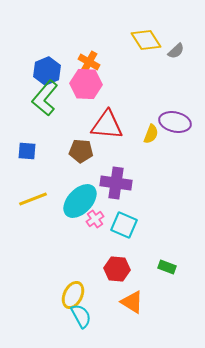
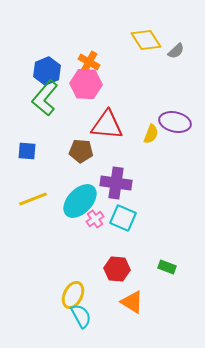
cyan square: moved 1 px left, 7 px up
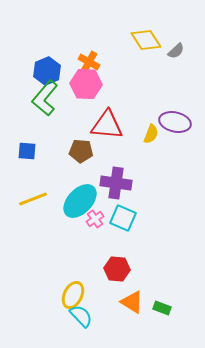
green rectangle: moved 5 px left, 41 px down
cyan semicircle: rotated 15 degrees counterclockwise
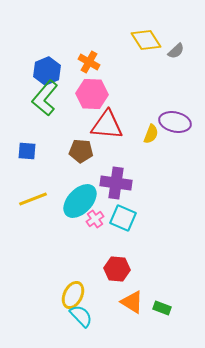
pink hexagon: moved 6 px right, 10 px down
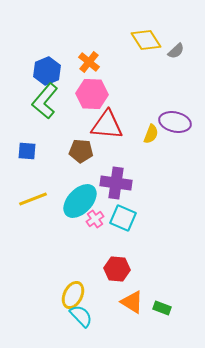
orange cross: rotated 10 degrees clockwise
green L-shape: moved 3 px down
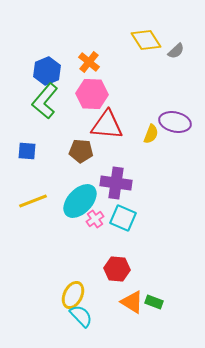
yellow line: moved 2 px down
green rectangle: moved 8 px left, 6 px up
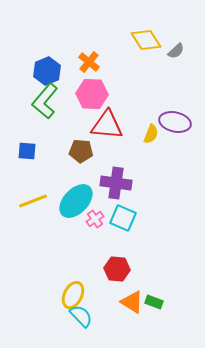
cyan ellipse: moved 4 px left
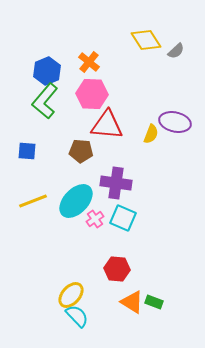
yellow ellipse: moved 2 px left; rotated 16 degrees clockwise
cyan semicircle: moved 4 px left
